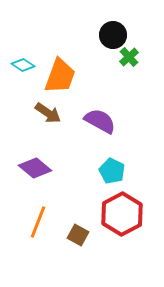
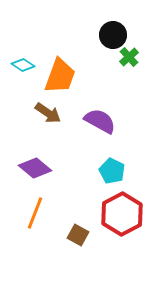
orange line: moved 3 px left, 9 px up
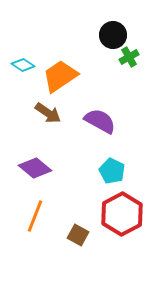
green cross: rotated 12 degrees clockwise
orange trapezoid: rotated 144 degrees counterclockwise
orange line: moved 3 px down
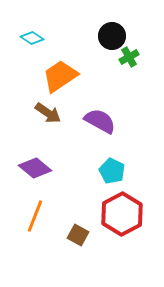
black circle: moved 1 px left, 1 px down
cyan diamond: moved 9 px right, 27 px up
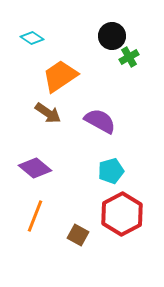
cyan pentagon: moved 1 px left; rotated 30 degrees clockwise
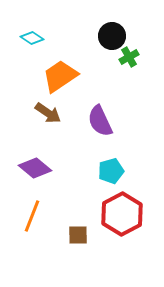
purple semicircle: rotated 144 degrees counterclockwise
orange line: moved 3 px left
brown square: rotated 30 degrees counterclockwise
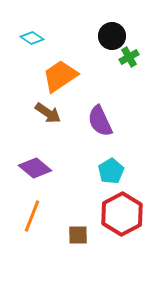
cyan pentagon: rotated 15 degrees counterclockwise
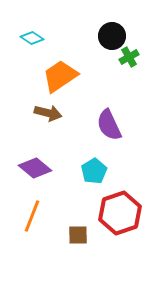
brown arrow: rotated 20 degrees counterclockwise
purple semicircle: moved 9 px right, 4 px down
cyan pentagon: moved 17 px left
red hexagon: moved 2 px left, 1 px up; rotated 9 degrees clockwise
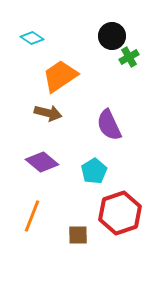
purple diamond: moved 7 px right, 6 px up
